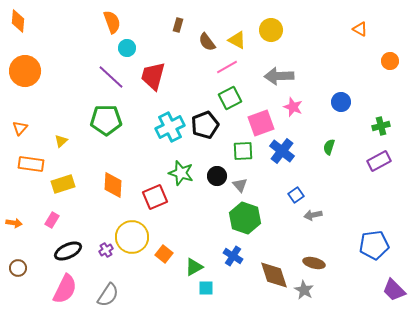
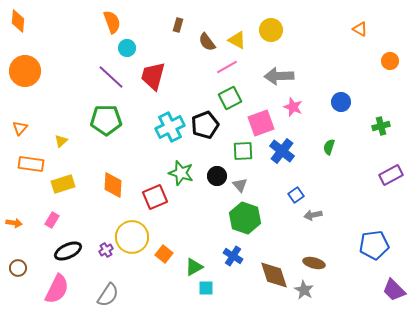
purple rectangle at (379, 161): moved 12 px right, 14 px down
pink semicircle at (65, 289): moved 8 px left
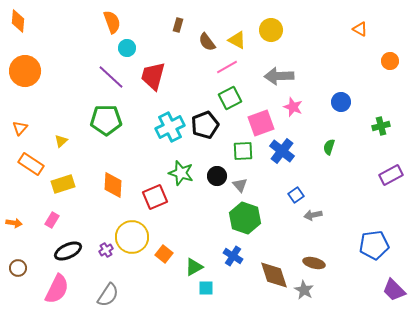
orange rectangle at (31, 164): rotated 25 degrees clockwise
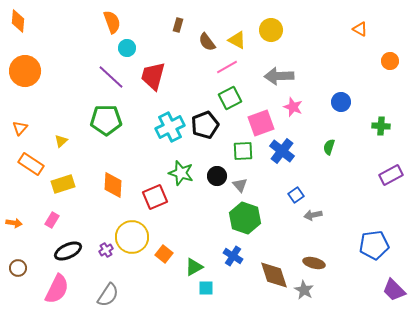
green cross at (381, 126): rotated 18 degrees clockwise
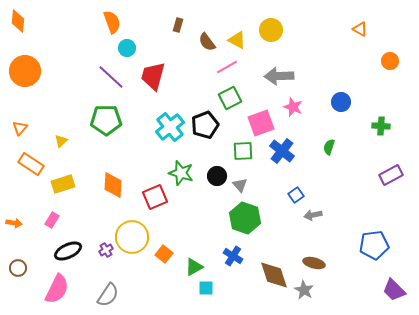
cyan cross at (170, 127): rotated 12 degrees counterclockwise
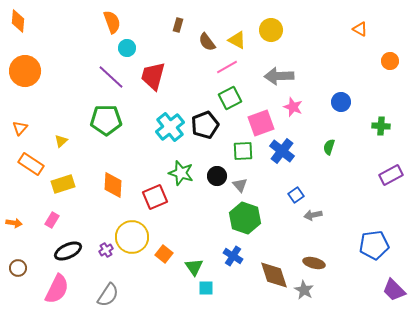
green triangle at (194, 267): rotated 36 degrees counterclockwise
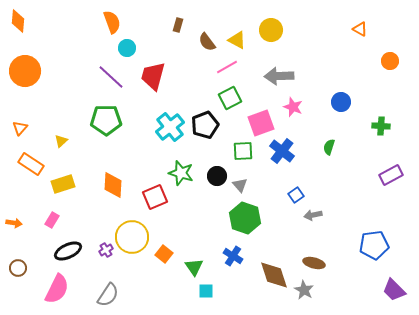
cyan square at (206, 288): moved 3 px down
